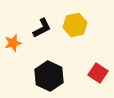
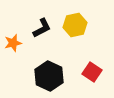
red square: moved 6 px left, 1 px up
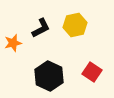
black L-shape: moved 1 px left
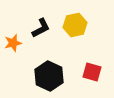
red square: rotated 18 degrees counterclockwise
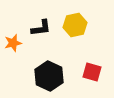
black L-shape: rotated 20 degrees clockwise
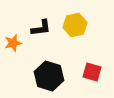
black hexagon: rotated 8 degrees counterclockwise
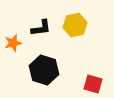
red square: moved 1 px right, 12 px down
black hexagon: moved 5 px left, 6 px up
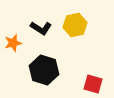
black L-shape: rotated 40 degrees clockwise
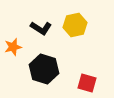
orange star: moved 4 px down
black hexagon: moved 1 px up
red square: moved 6 px left, 1 px up
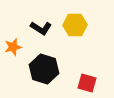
yellow hexagon: rotated 10 degrees clockwise
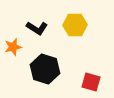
black L-shape: moved 4 px left
black hexagon: moved 1 px right
red square: moved 4 px right, 1 px up
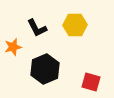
black L-shape: rotated 30 degrees clockwise
black hexagon: rotated 20 degrees clockwise
